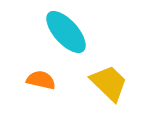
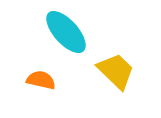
yellow trapezoid: moved 7 px right, 12 px up
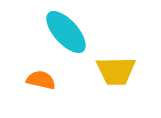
yellow trapezoid: rotated 135 degrees clockwise
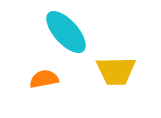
orange semicircle: moved 3 px right, 1 px up; rotated 24 degrees counterclockwise
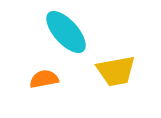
yellow trapezoid: rotated 9 degrees counterclockwise
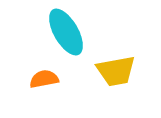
cyan ellipse: rotated 12 degrees clockwise
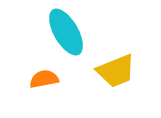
yellow trapezoid: rotated 12 degrees counterclockwise
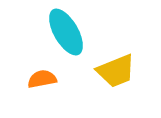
orange semicircle: moved 2 px left
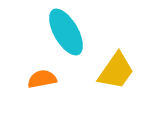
yellow trapezoid: rotated 33 degrees counterclockwise
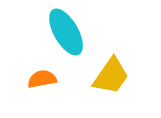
yellow trapezoid: moved 5 px left, 5 px down
